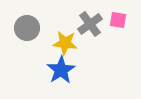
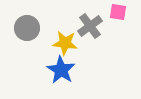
pink square: moved 8 px up
gray cross: moved 2 px down
blue star: rotated 8 degrees counterclockwise
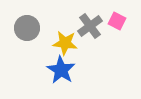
pink square: moved 1 px left, 9 px down; rotated 18 degrees clockwise
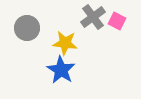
gray cross: moved 3 px right, 9 px up
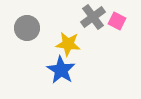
yellow star: moved 3 px right, 1 px down
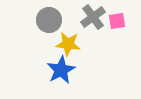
pink square: rotated 36 degrees counterclockwise
gray circle: moved 22 px right, 8 px up
blue star: rotated 12 degrees clockwise
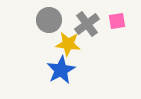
gray cross: moved 6 px left, 7 px down
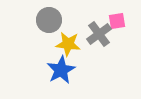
gray cross: moved 12 px right, 10 px down
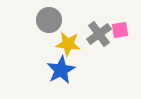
pink square: moved 3 px right, 9 px down
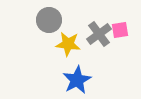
blue star: moved 16 px right, 10 px down
